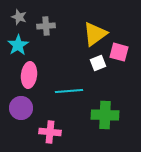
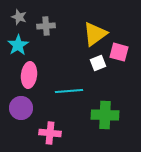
pink cross: moved 1 px down
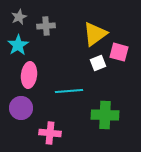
gray star: rotated 28 degrees clockwise
